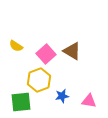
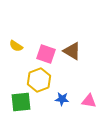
pink square: rotated 30 degrees counterclockwise
blue star: moved 3 px down; rotated 16 degrees clockwise
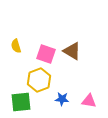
yellow semicircle: rotated 40 degrees clockwise
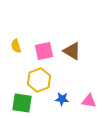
pink square: moved 2 px left, 3 px up; rotated 30 degrees counterclockwise
green square: moved 1 px right, 1 px down; rotated 15 degrees clockwise
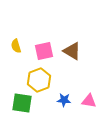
blue star: moved 2 px right, 1 px down
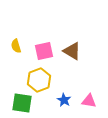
blue star: rotated 24 degrees clockwise
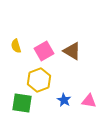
pink square: rotated 18 degrees counterclockwise
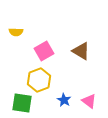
yellow semicircle: moved 14 px up; rotated 72 degrees counterclockwise
brown triangle: moved 9 px right
pink triangle: rotated 28 degrees clockwise
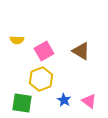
yellow semicircle: moved 1 px right, 8 px down
yellow hexagon: moved 2 px right, 1 px up
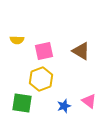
pink square: rotated 18 degrees clockwise
blue star: moved 6 px down; rotated 24 degrees clockwise
